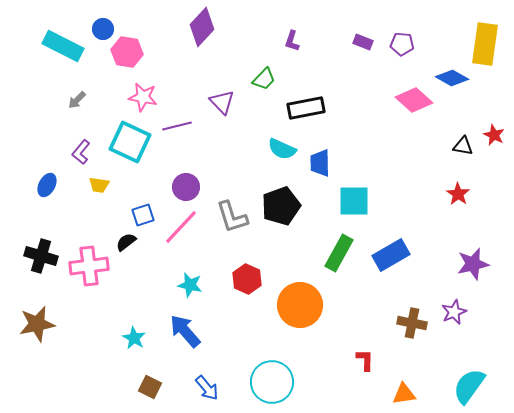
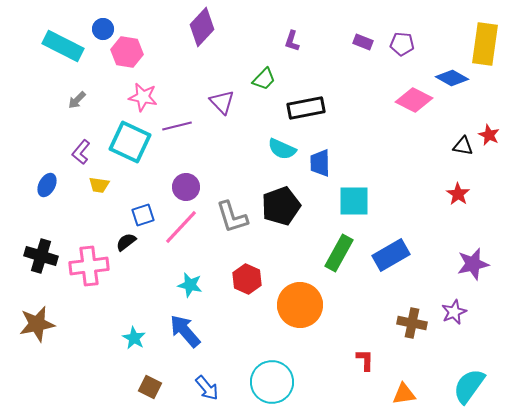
pink diamond at (414, 100): rotated 15 degrees counterclockwise
red star at (494, 135): moved 5 px left
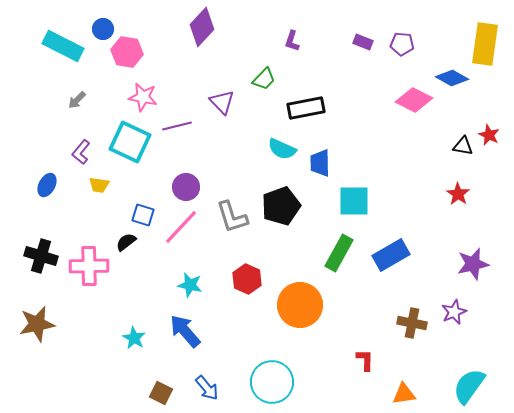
blue square at (143, 215): rotated 35 degrees clockwise
pink cross at (89, 266): rotated 6 degrees clockwise
brown square at (150, 387): moved 11 px right, 6 px down
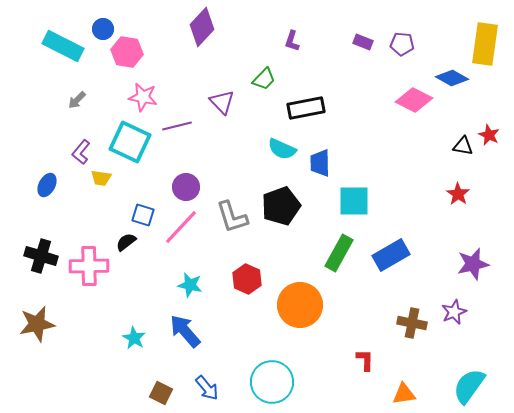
yellow trapezoid at (99, 185): moved 2 px right, 7 px up
